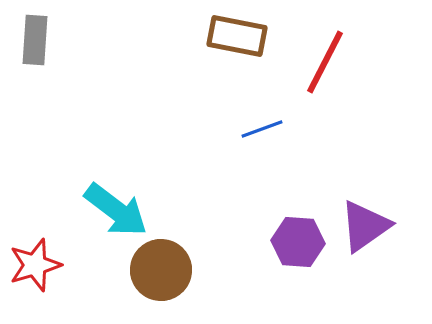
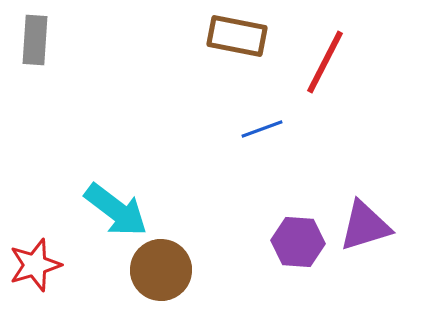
purple triangle: rotated 18 degrees clockwise
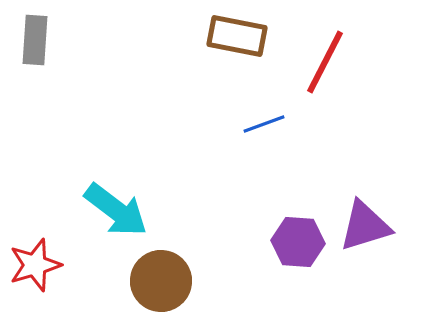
blue line: moved 2 px right, 5 px up
brown circle: moved 11 px down
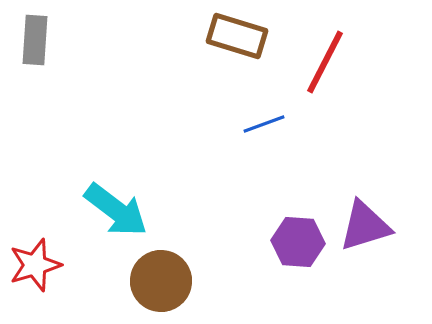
brown rectangle: rotated 6 degrees clockwise
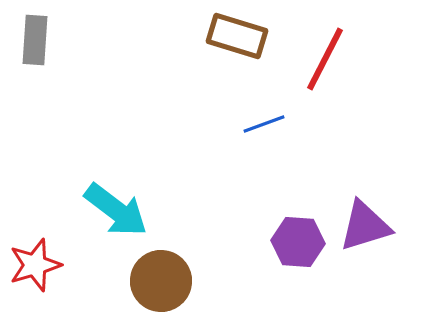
red line: moved 3 px up
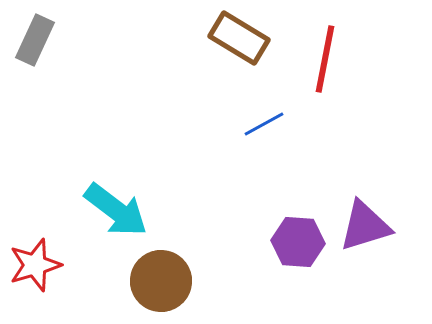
brown rectangle: moved 2 px right, 2 px down; rotated 14 degrees clockwise
gray rectangle: rotated 21 degrees clockwise
red line: rotated 16 degrees counterclockwise
blue line: rotated 9 degrees counterclockwise
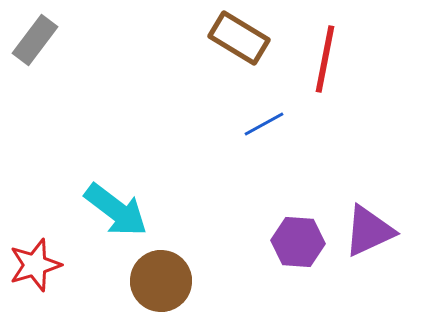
gray rectangle: rotated 12 degrees clockwise
purple triangle: moved 4 px right, 5 px down; rotated 8 degrees counterclockwise
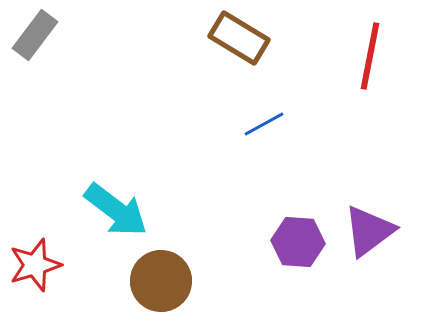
gray rectangle: moved 5 px up
red line: moved 45 px right, 3 px up
purple triangle: rotated 12 degrees counterclockwise
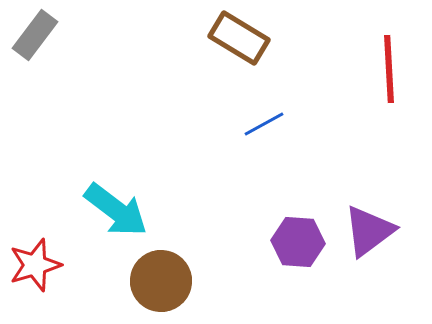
red line: moved 19 px right, 13 px down; rotated 14 degrees counterclockwise
